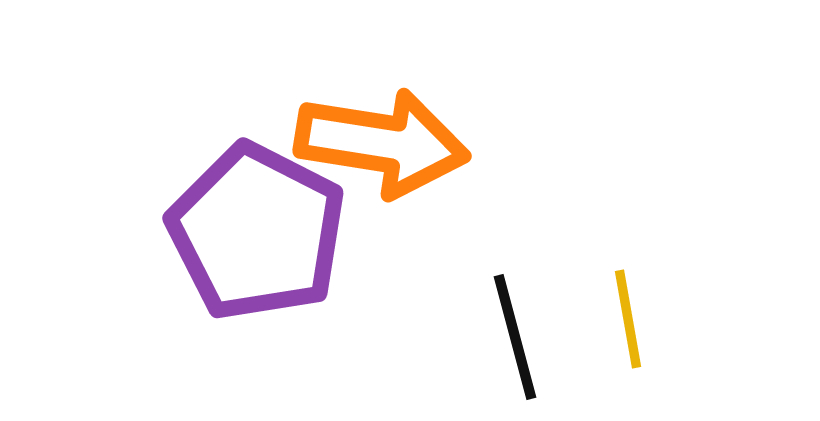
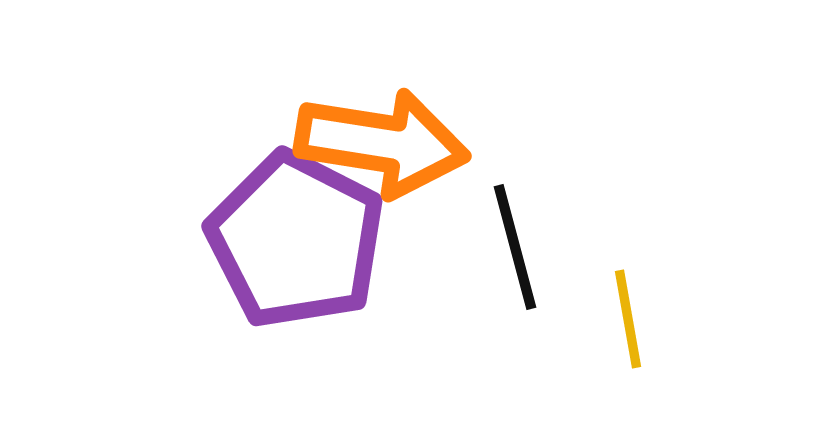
purple pentagon: moved 39 px right, 8 px down
black line: moved 90 px up
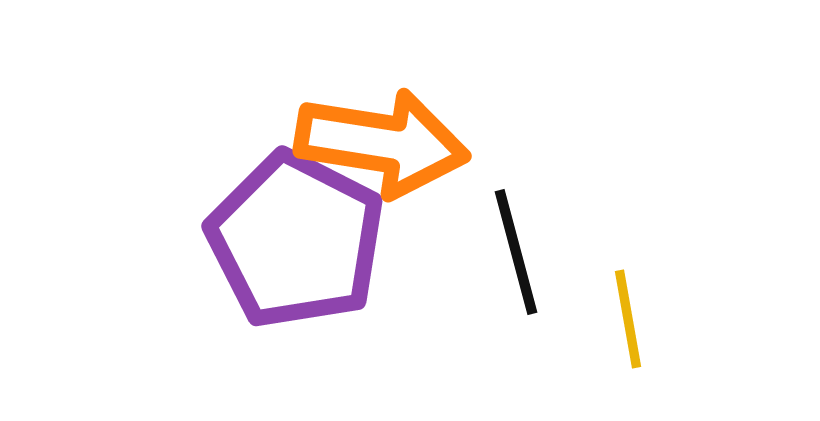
black line: moved 1 px right, 5 px down
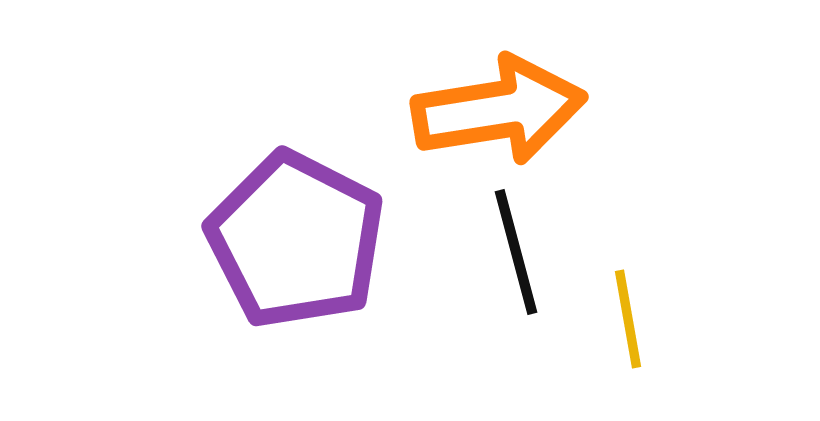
orange arrow: moved 117 px right, 33 px up; rotated 18 degrees counterclockwise
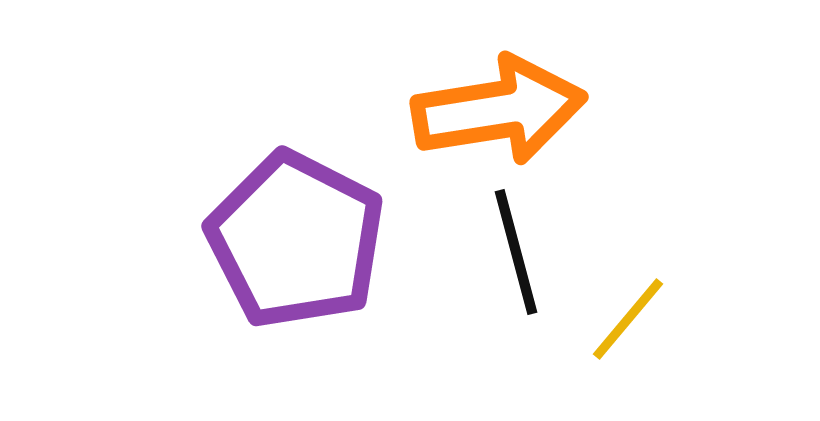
yellow line: rotated 50 degrees clockwise
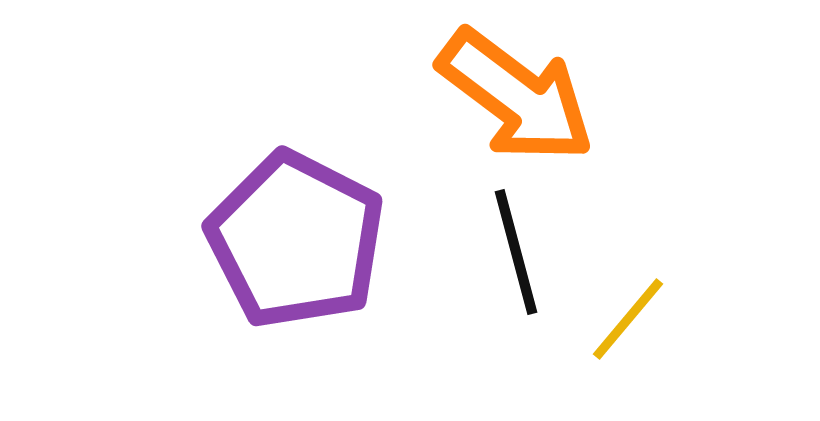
orange arrow: moved 17 px right, 14 px up; rotated 46 degrees clockwise
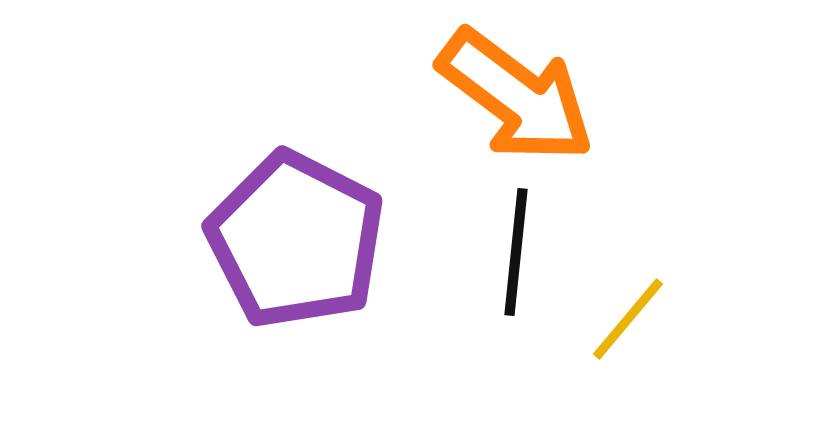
black line: rotated 21 degrees clockwise
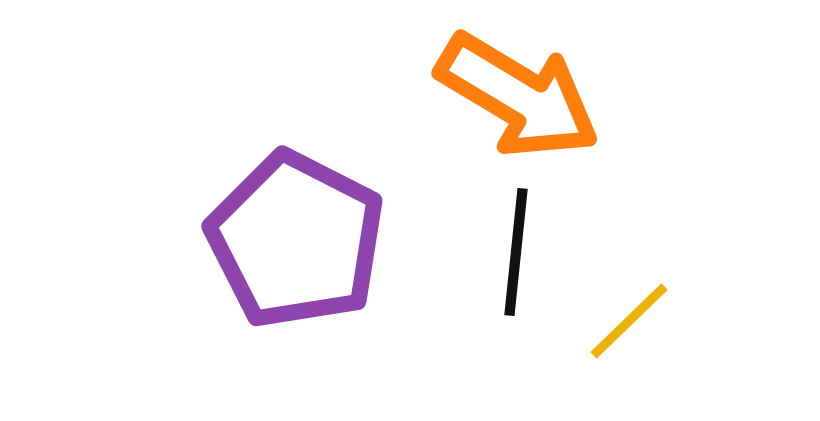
orange arrow: moved 2 px right; rotated 6 degrees counterclockwise
yellow line: moved 1 px right, 2 px down; rotated 6 degrees clockwise
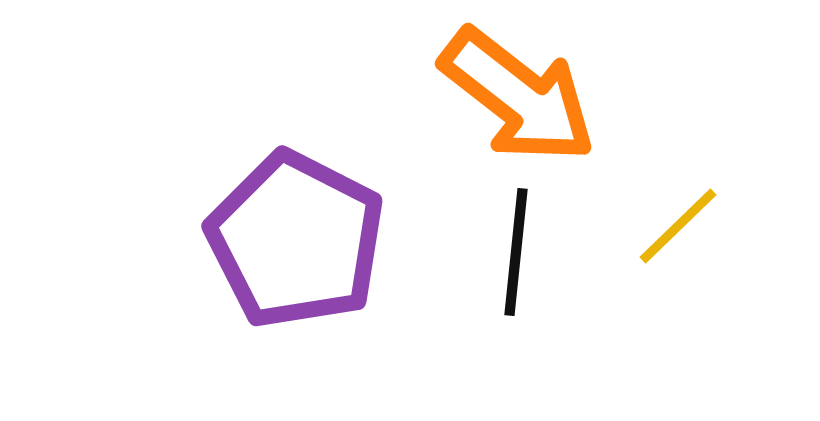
orange arrow: rotated 7 degrees clockwise
yellow line: moved 49 px right, 95 px up
